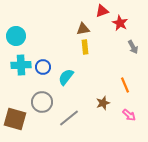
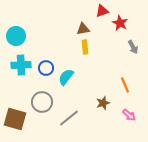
blue circle: moved 3 px right, 1 px down
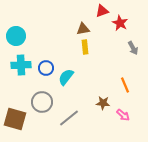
gray arrow: moved 1 px down
brown star: rotated 24 degrees clockwise
pink arrow: moved 6 px left
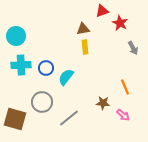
orange line: moved 2 px down
